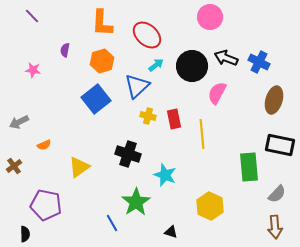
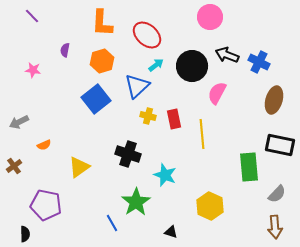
black arrow: moved 1 px right, 3 px up
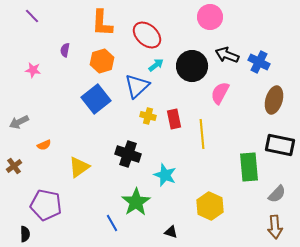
pink semicircle: moved 3 px right
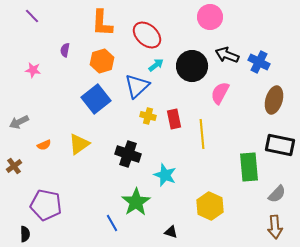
yellow triangle: moved 23 px up
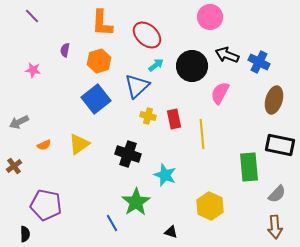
orange hexagon: moved 3 px left
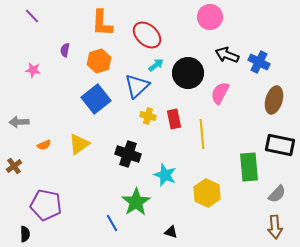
black circle: moved 4 px left, 7 px down
gray arrow: rotated 24 degrees clockwise
yellow hexagon: moved 3 px left, 13 px up
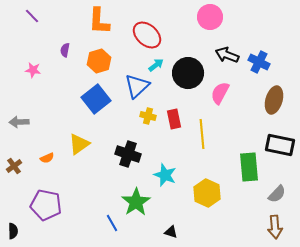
orange L-shape: moved 3 px left, 2 px up
orange semicircle: moved 3 px right, 13 px down
black semicircle: moved 12 px left, 3 px up
